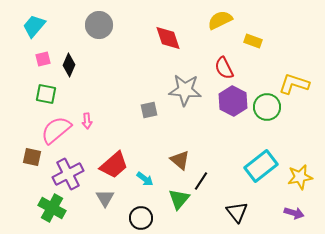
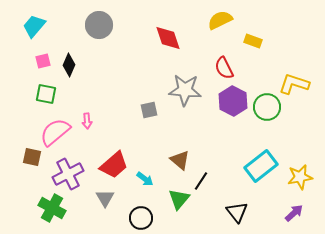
pink square: moved 2 px down
pink semicircle: moved 1 px left, 2 px down
purple arrow: rotated 60 degrees counterclockwise
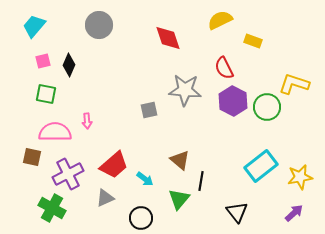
pink semicircle: rotated 40 degrees clockwise
black line: rotated 24 degrees counterclockwise
gray triangle: rotated 36 degrees clockwise
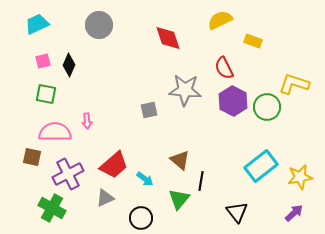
cyan trapezoid: moved 3 px right, 2 px up; rotated 25 degrees clockwise
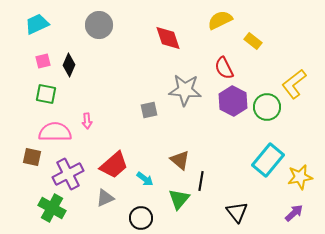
yellow rectangle: rotated 18 degrees clockwise
yellow L-shape: rotated 56 degrees counterclockwise
cyan rectangle: moved 7 px right, 6 px up; rotated 12 degrees counterclockwise
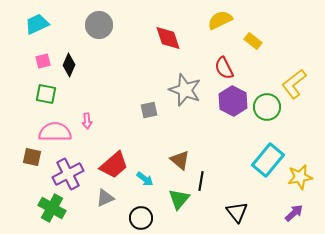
gray star: rotated 16 degrees clockwise
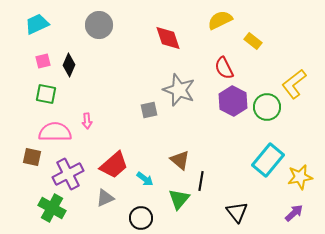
gray star: moved 6 px left
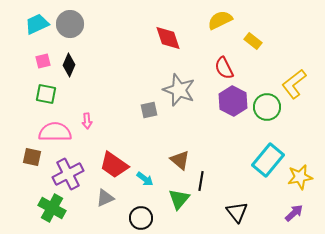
gray circle: moved 29 px left, 1 px up
red trapezoid: rotated 76 degrees clockwise
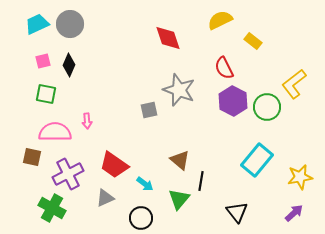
cyan rectangle: moved 11 px left
cyan arrow: moved 5 px down
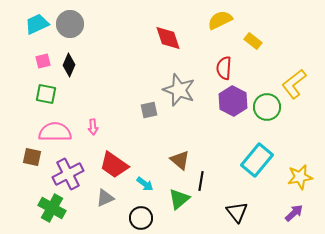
red semicircle: rotated 30 degrees clockwise
pink arrow: moved 6 px right, 6 px down
green triangle: rotated 10 degrees clockwise
